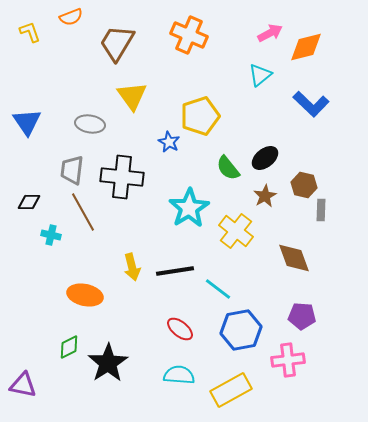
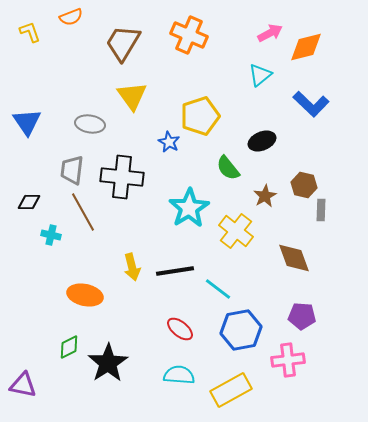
brown trapezoid: moved 6 px right
black ellipse: moved 3 px left, 17 px up; rotated 16 degrees clockwise
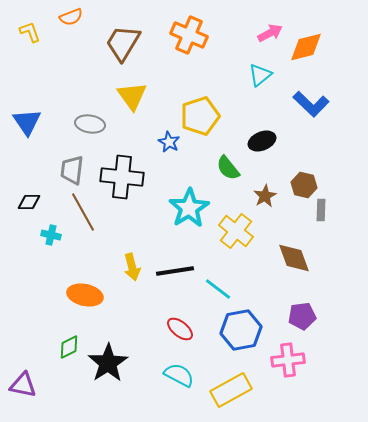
purple pentagon: rotated 12 degrees counterclockwise
cyan semicircle: rotated 24 degrees clockwise
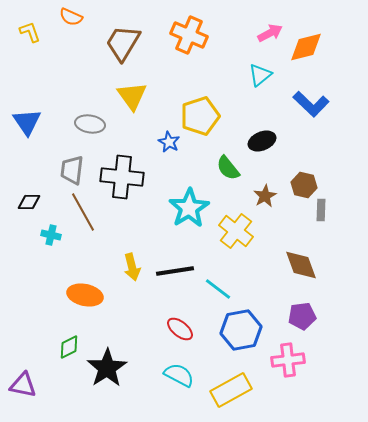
orange semicircle: rotated 45 degrees clockwise
brown diamond: moved 7 px right, 7 px down
black star: moved 1 px left, 5 px down
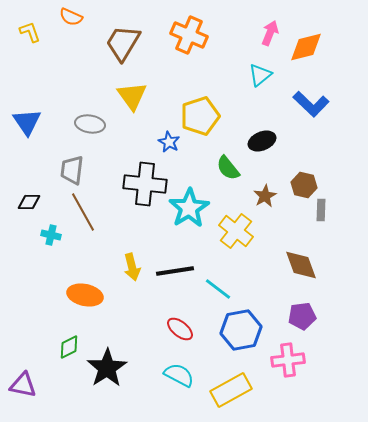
pink arrow: rotated 40 degrees counterclockwise
black cross: moved 23 px right, 7 px down
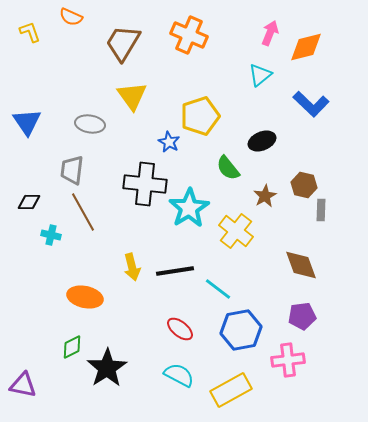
orange ellipse: moved 2 px down
green diamond: moved 3 px right
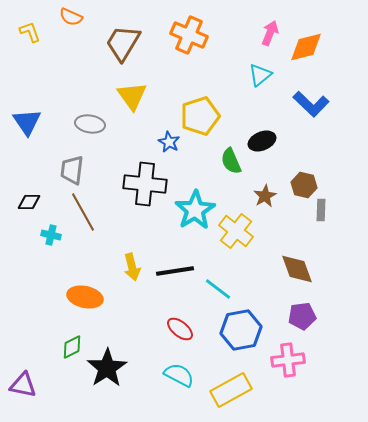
green semicircle: moved 3 px right, 7 px up; rotated 16 degrees clockwise
cyan star: moved 6 px right, 2 px down
brown diamond: moved 4 px left, 4 px down
